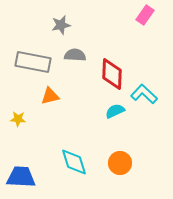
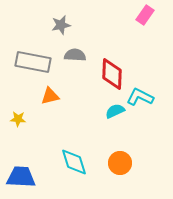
cyan L-shape: moved 4 px left, 3 px down; rotated 16 degrees counterclockwise
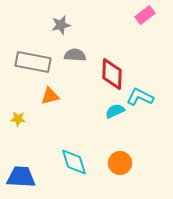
pink rectangle: rotated 18 degrees clockwise
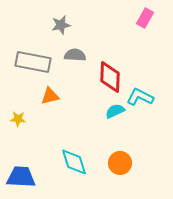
pink rectangle: moved 3 px down; rotated 24 degrees counterclockwise
red diamond: moved 2 px left, 3 px down
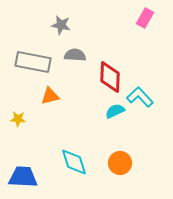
gray star: rotated 24 degrees clockwise
cyan L-shape: rotated 20 degrees clockwise
blue trapezoid: moved 2 px right
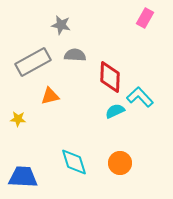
gray rectangle: rotated 40 degrees counterclockwise
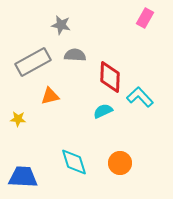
cyan semicircle: moved 12 px left
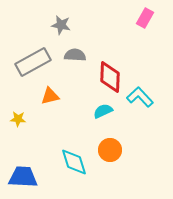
orange circle: moved 10 px left, 13 px up
